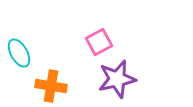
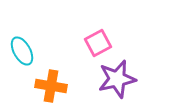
pink square: moved 1 px left, 1 px down
cyan ellipse: moved 3 px right, 2 px up
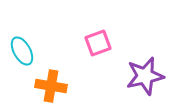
pink square: rotated 8 degrees clockwise
purple star: moved 28 px right, 3 px up
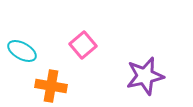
pink square: moved 15 px left, 2 px down; rotated 20 degrees counterclockwise
cyan ellipse: rotated 32 degrees counterclockwise
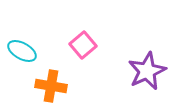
purple star: moved 2 px right, 5 px up; rotated 12 degrees counterclockwise
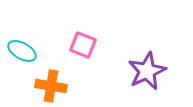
pink square: rotated 28 degrees counterclockwise
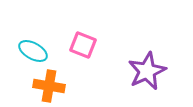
cyan ellipse: moved 11 px right
orange cross: moved 2 px left
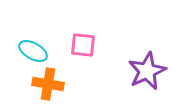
pink square: rotated 16 degrees counterclockwise
orange cross: moved 1 px left, 2 px up
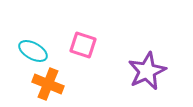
pink square: rotated 12 degrees clockwise
orange cross: rotated 12 degrees clockwise
